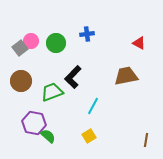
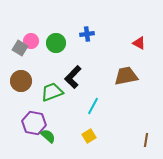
gray square: rotated 21 degrees counterclockwise
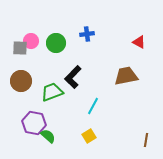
red triangle: moved 1 px up
gray square: rotated 28 degrees counterclockwise
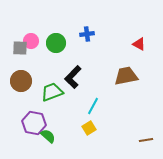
red triangle: moved 2 px down
yellow square: moved 8 px up
brown line: rotated 72 degrees clockwise
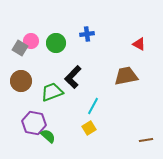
gray square: rotated 28 degrees clockwise
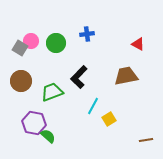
red triangle: moved 1 px left
black L-shape: moved 6 px right
yellow square: moved 20 px right, 9 px up
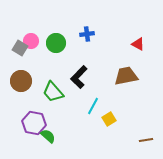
green trapezoid: moved 1 px right; rotated 110 degrees counterclockwise
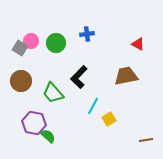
green trapezoid: moved 1 px down
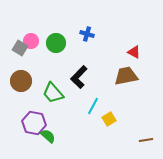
blue cross: rotated 24 degrees clockwise
red triangle: moved 4 px left, 8 px down
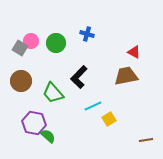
cyan line: rotated 36 degrees clockwise
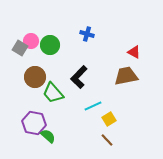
green circle: moved 6 px left, 2 px down
brown circle: moved 14 px right, 4 px up
brown line: moved 39 px left; rotated 56 degrees clockwise
